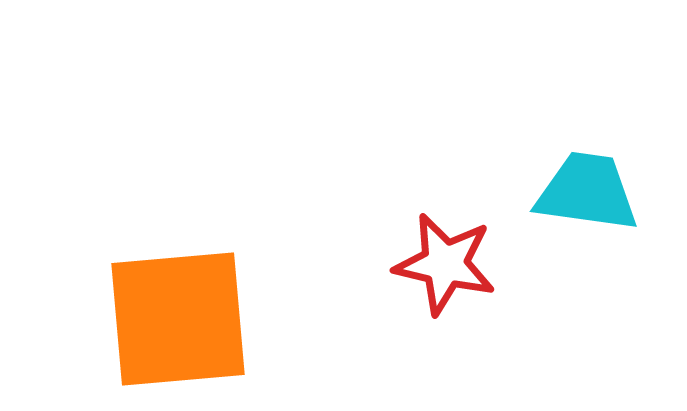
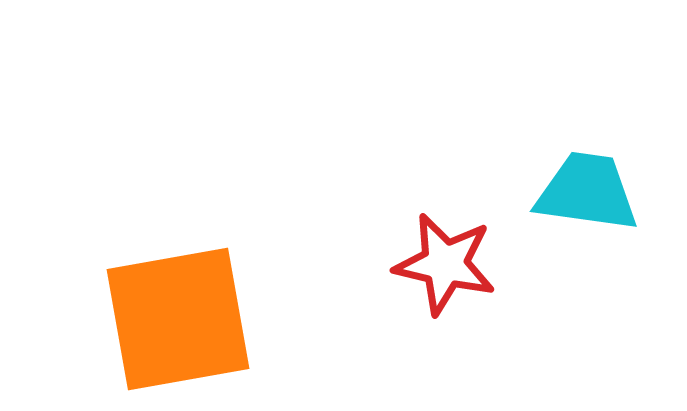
orange square: rotated 5 degrees counterclockwise
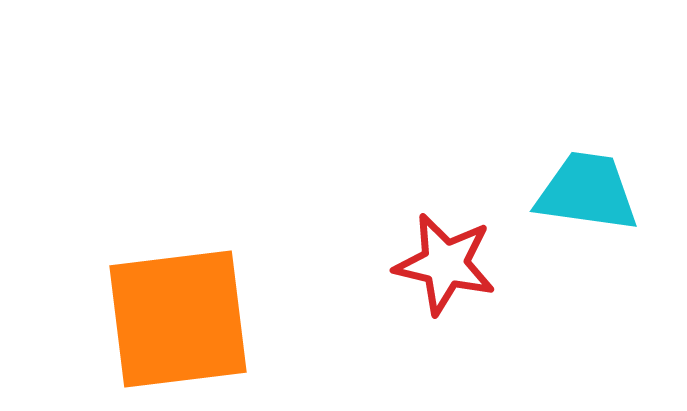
orange square: rotated 3 degrees clockwise
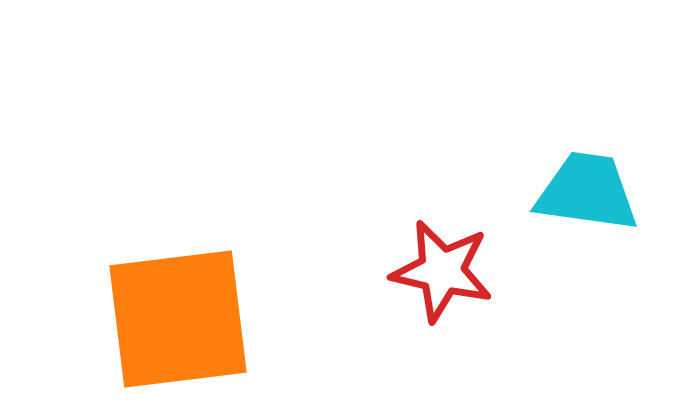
red star: moved 3 px left, 7 px down
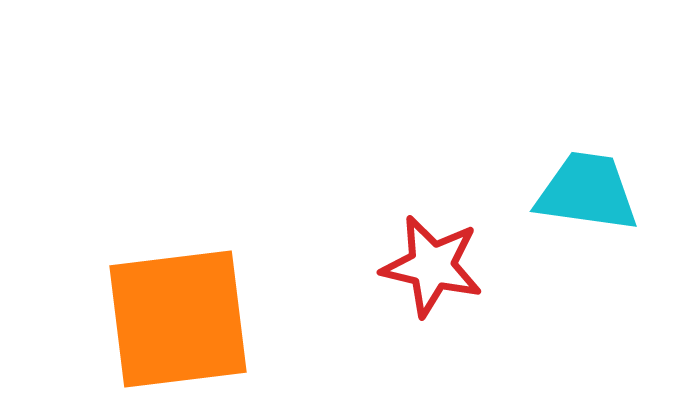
red star: moved 10 px left, 5 px up
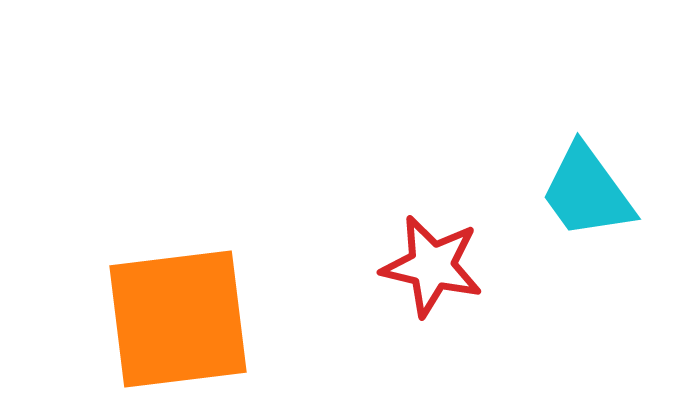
cyan trapezoid: rotated 134 degrees counterclockwise
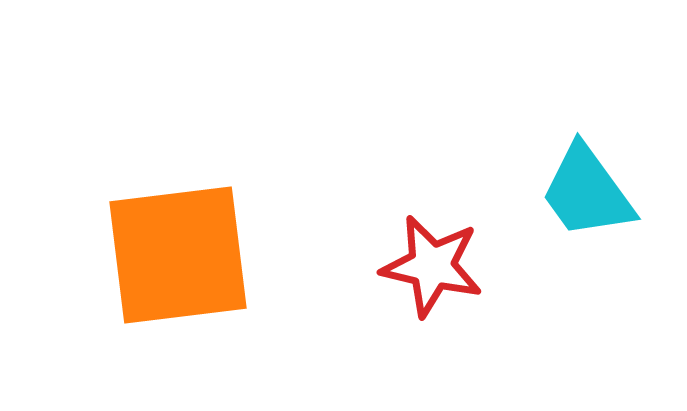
orange square: moved 64 px up
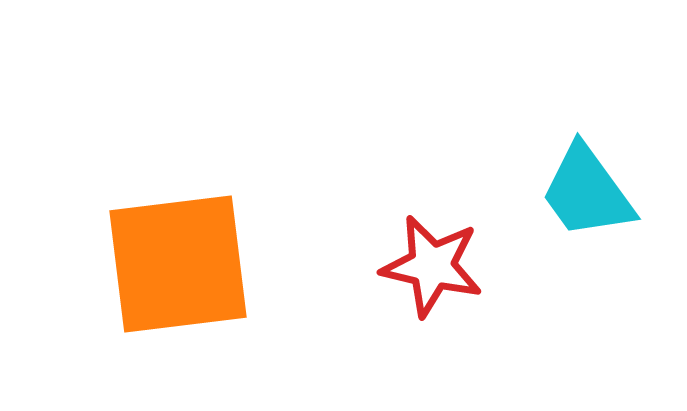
orange square: moved 9 px down
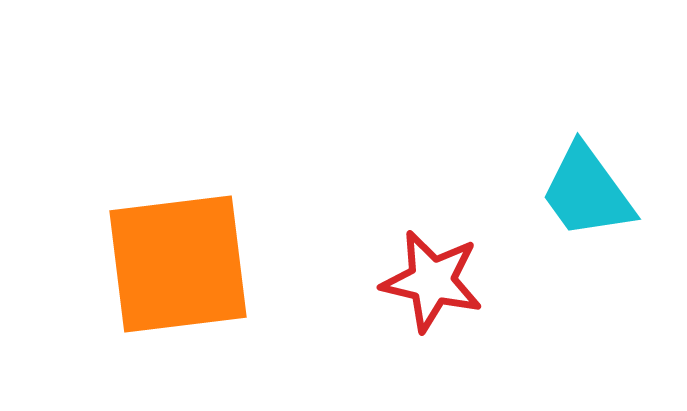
red star: moved 15 px down
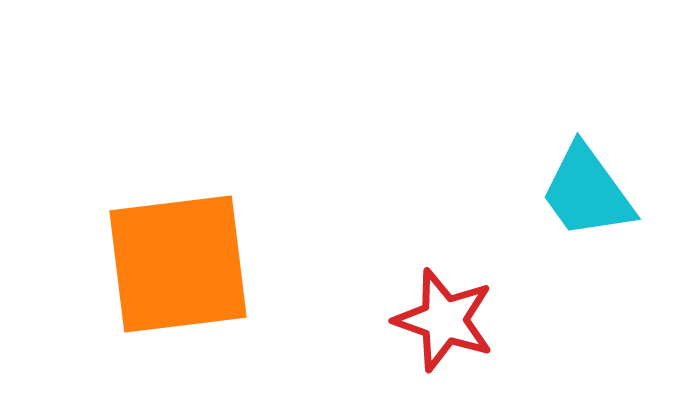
red star: moved 12 px right, 39 px down; rotated 6 degrees clockwise
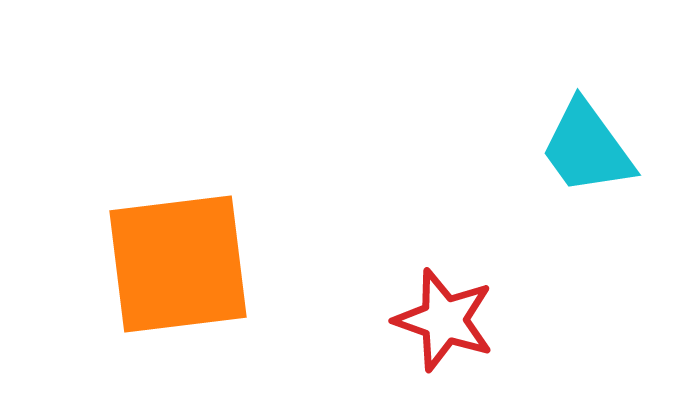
cyan trapezoid: moved 44 px up
